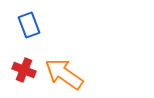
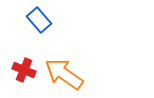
blue rectangle: moved 10 px right, 5 px up; rotated 20 degrees counterclockwise
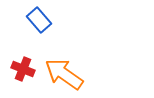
red cross: moved 1 px left, 1 px up
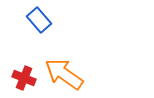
red cross: moved 1 px right, 9 px down
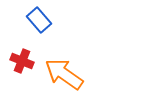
red cross: moved 2 px left, 17 px up
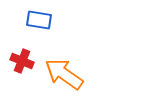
blue rectangle: rotated 40 degrees counterclockwise
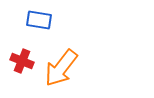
orange arrow: moved 3 px left, 6 px up; rotated 87 degrees counterclockwise
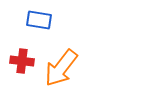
red cross: rotated 15 degrees counterclockwise
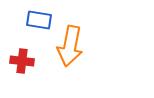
orange arrow: moved 9 px right, 22 px up; rotated 27 degrees counterclockwise
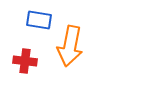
red cross: moved 3 px right
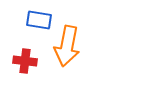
orange arrow: moved 3 px left
